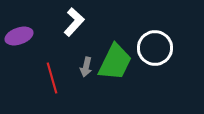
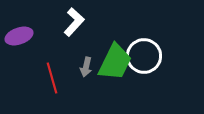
white circle: moved 11 px left, 8 px down
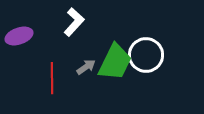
white circle: moved 2 px right, 1 px up
gray arrow: rotated 138 degrees counterclockwise
red line: rotated 16 degrees clockwise
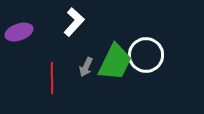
purple ellipse: moved 4 px up
gray arrow: rotated 150 degrees clockwise
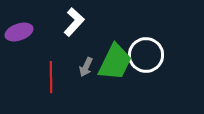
red line: moved 1 px left, 1 px up
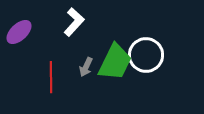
purple ellipse: rotated 24 degrees counterclockwise
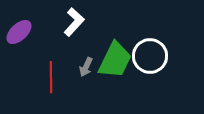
white circle: moved 4 px right, 1 px down
green trapezoid: moved 2 px up
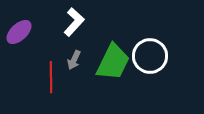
green trapezoid: moved 2 px left, 2 px down
gray arrow: moved 12 px left, 7 px up
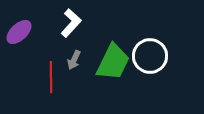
white L-shape: moved 3 px left, 1 px down
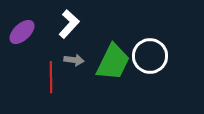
white L-shape: moved 2 px left, 1 px down
purple ellipse: moved 3 px right
gray arrow: rotated 108 degrees counterclockwise
